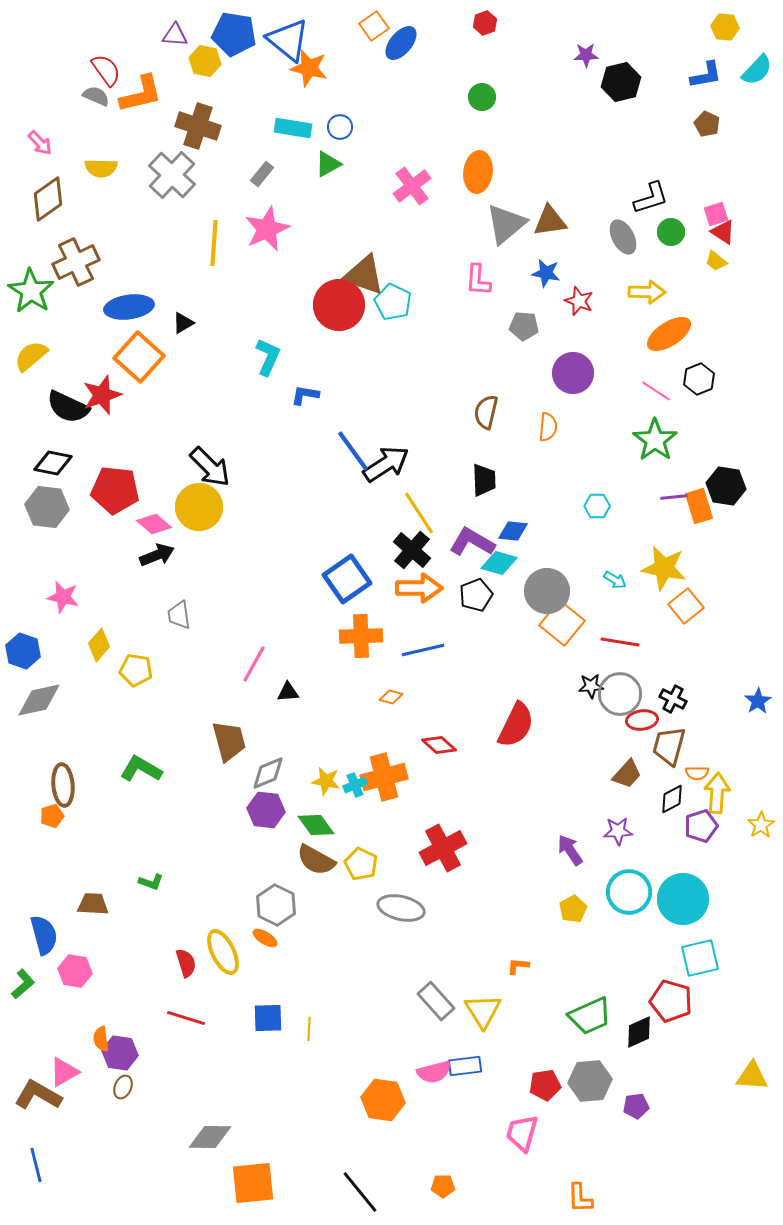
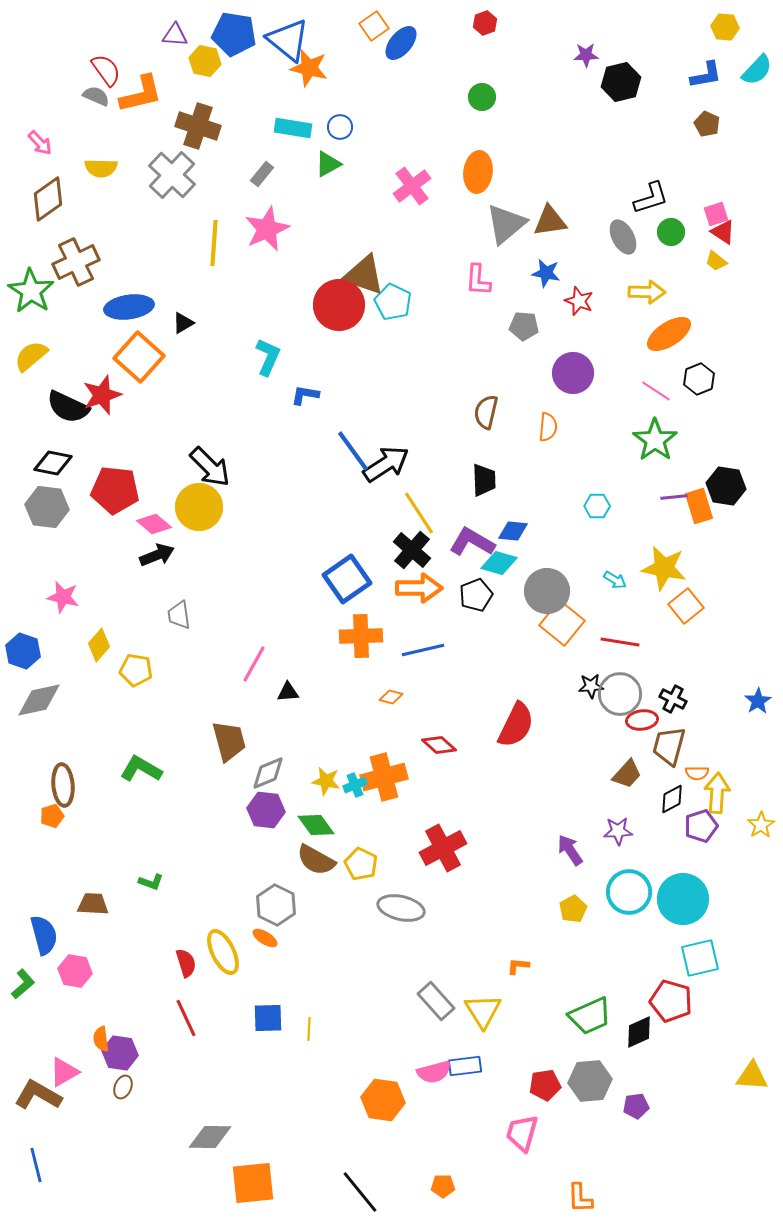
red line at (186, 1018): rotated 48 degrees clockwise
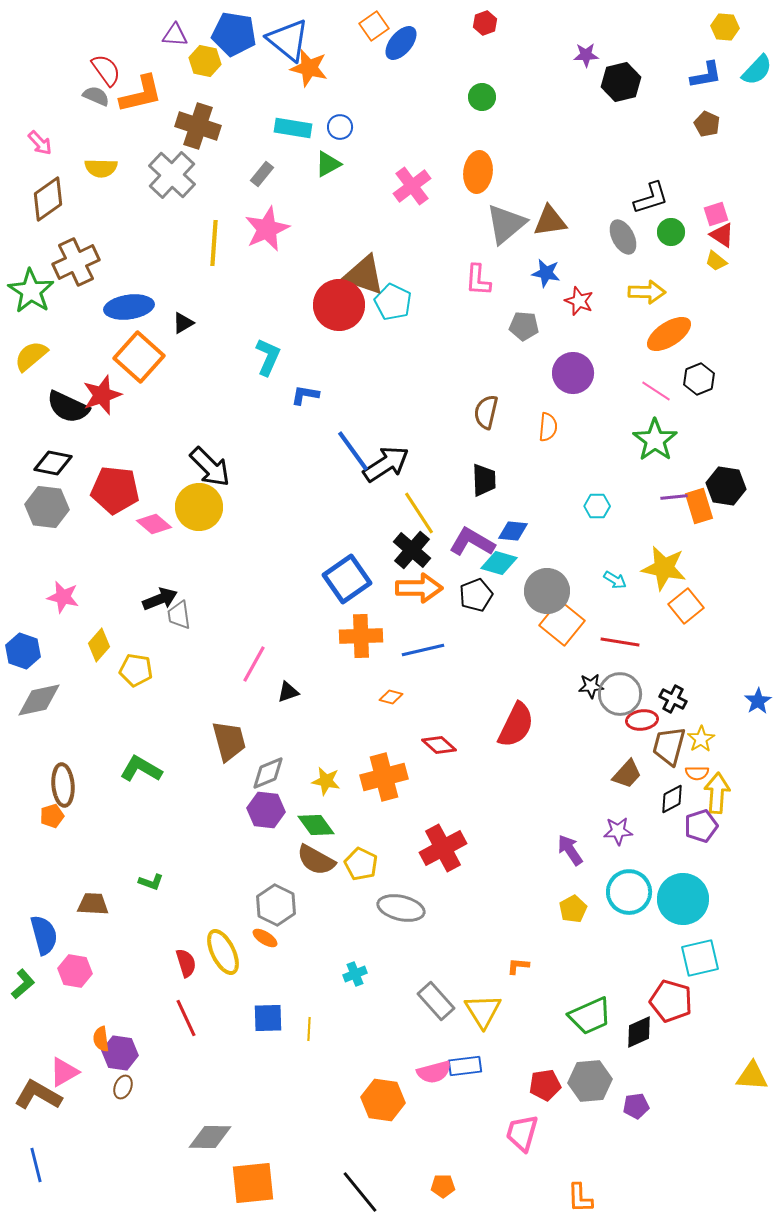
red triangle at (723, 232): moved 1 px left, 3 px down
black arrow at (157, 555): moved 3 px right, 44 px down
black triangle at (288, 692): rotated 15 degrees counterclockwise
cyan cross at (355, 785): moved 189 px down
yellow star at (761, 825): moved 60 px left, 86 px up
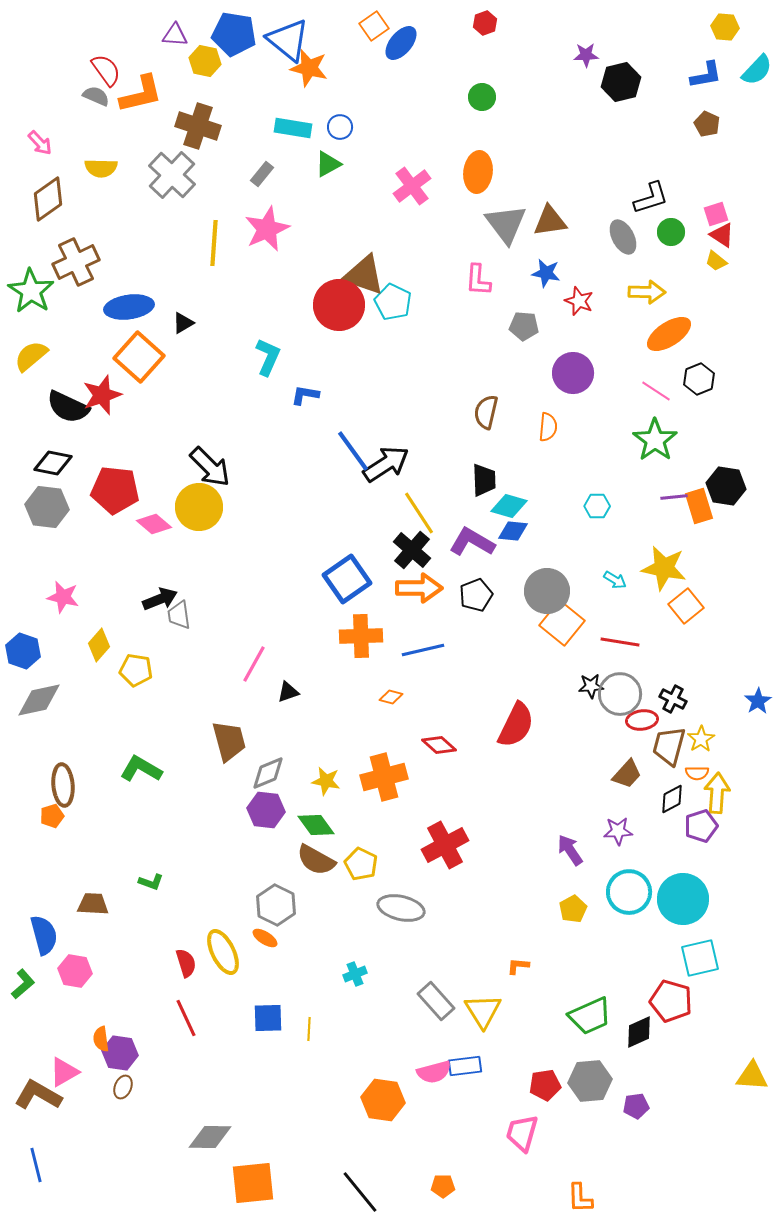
gray triangle at (506, 224): rotated 27 degrees counterclockwise
cyan diamond at (499, 563): moved 10 px right, 57 px up
red cross at (443, 848): moved 2 px right, 3 px up
